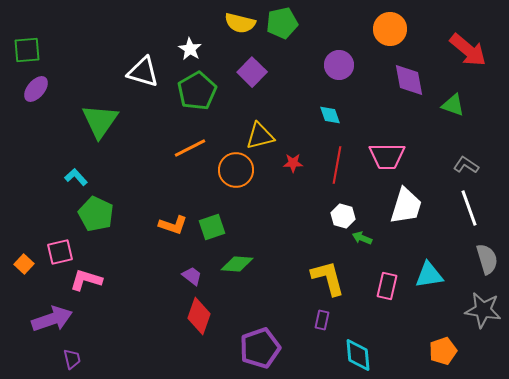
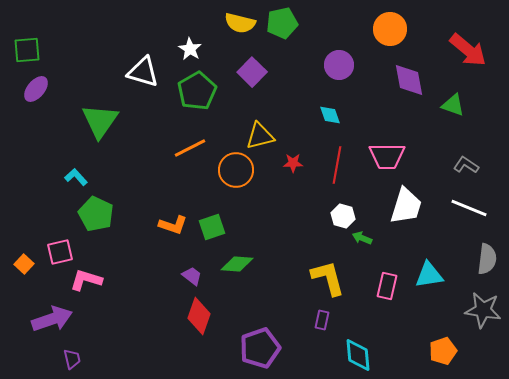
white line at (469, 208): rotated 48 degrees counterclockwise
gray semicircle at (487, 259): rotated 24 degrees clockwise
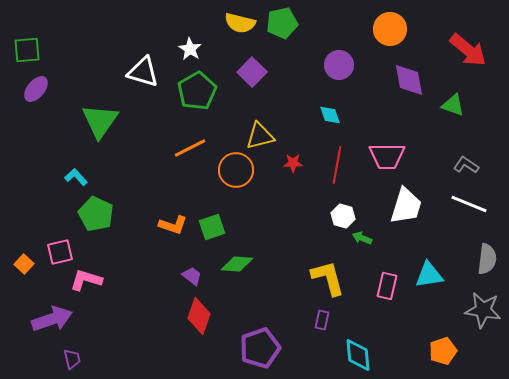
white line at (469, 208): moved 4 px up
